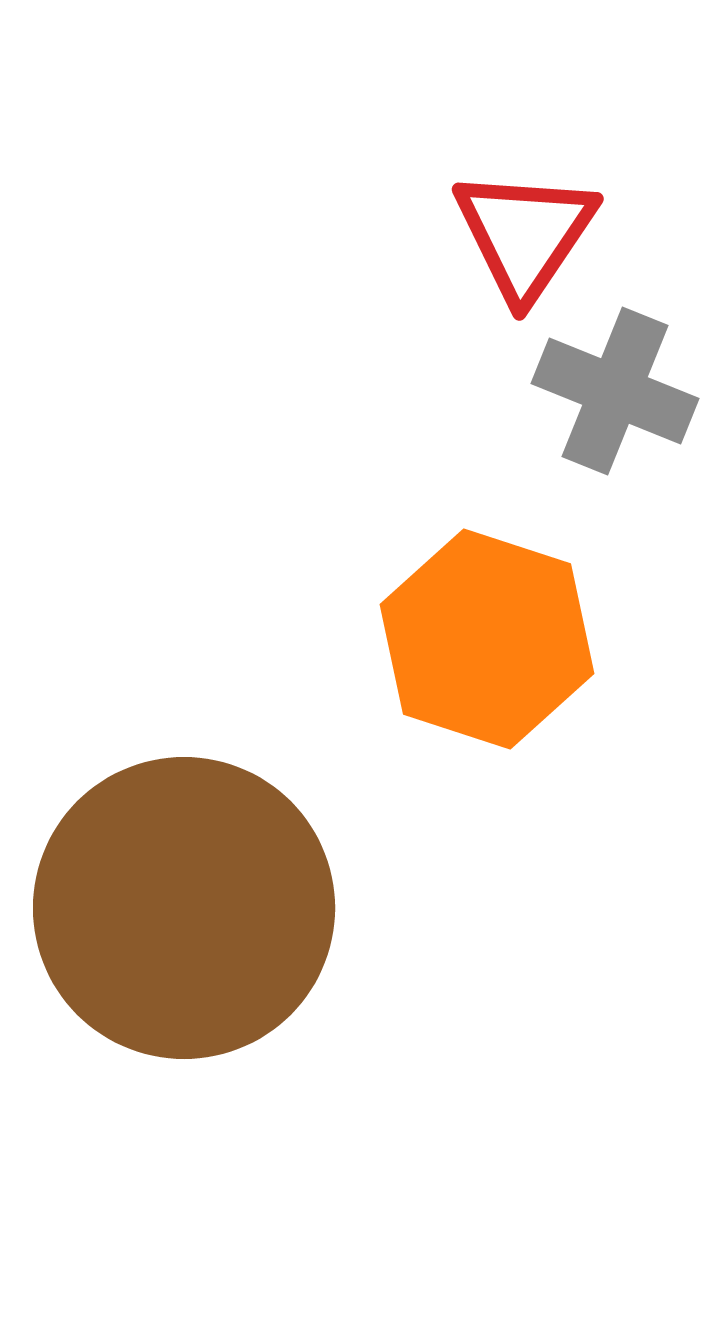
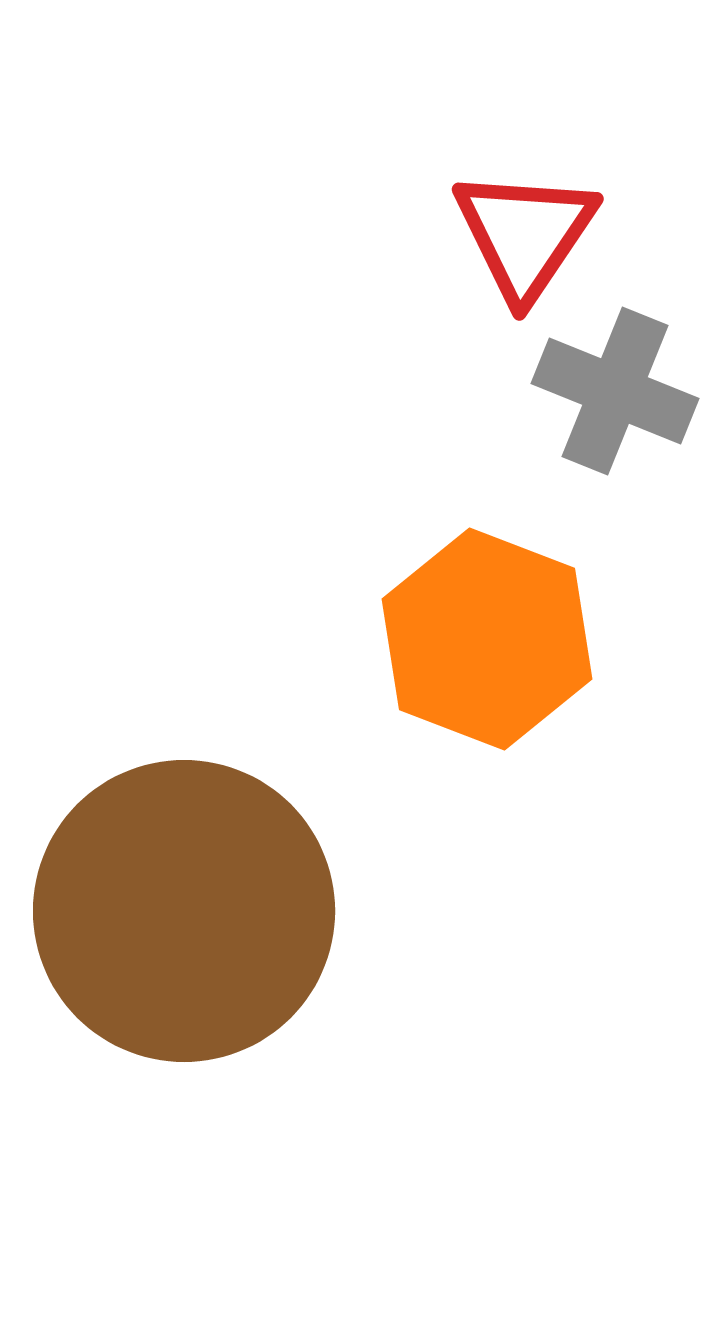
orange hexagon: rotated 3 degrees clockwise
brown circle: moved 3 px down
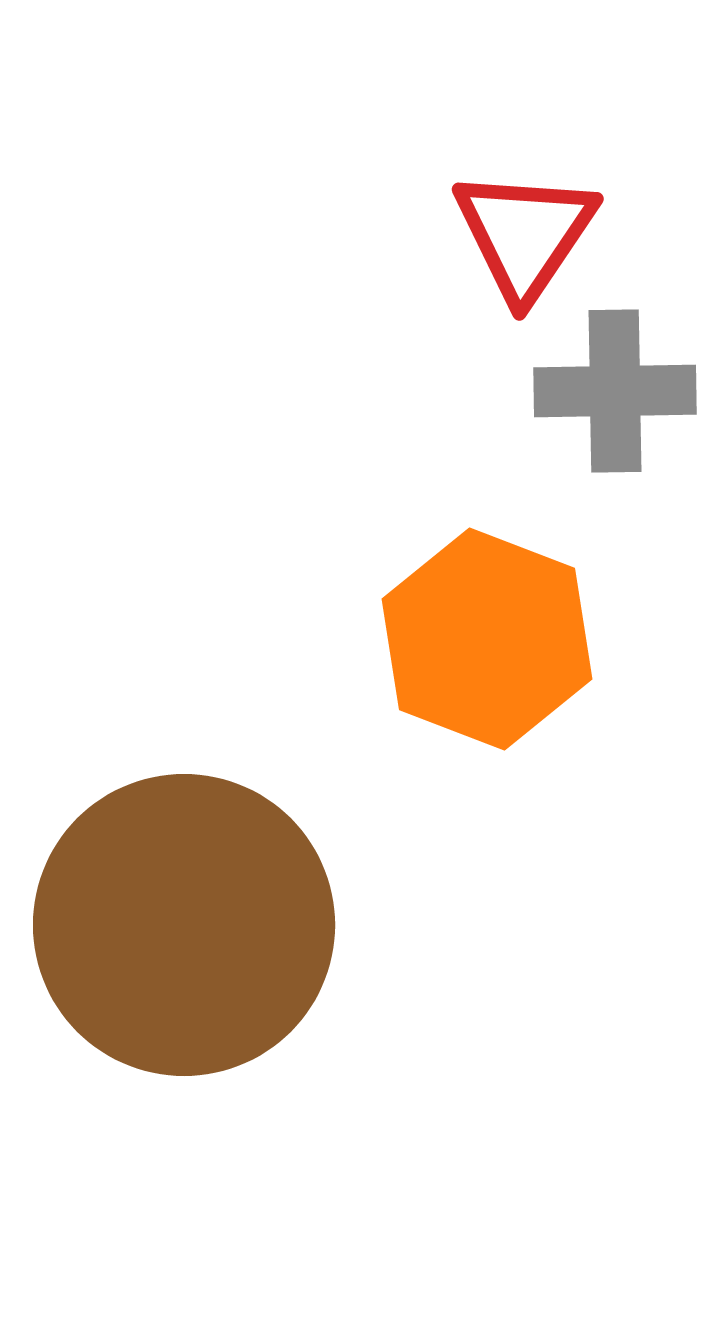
gray cross: rotated 23 degrees counterclockwise
brown circle: moved 14 px down
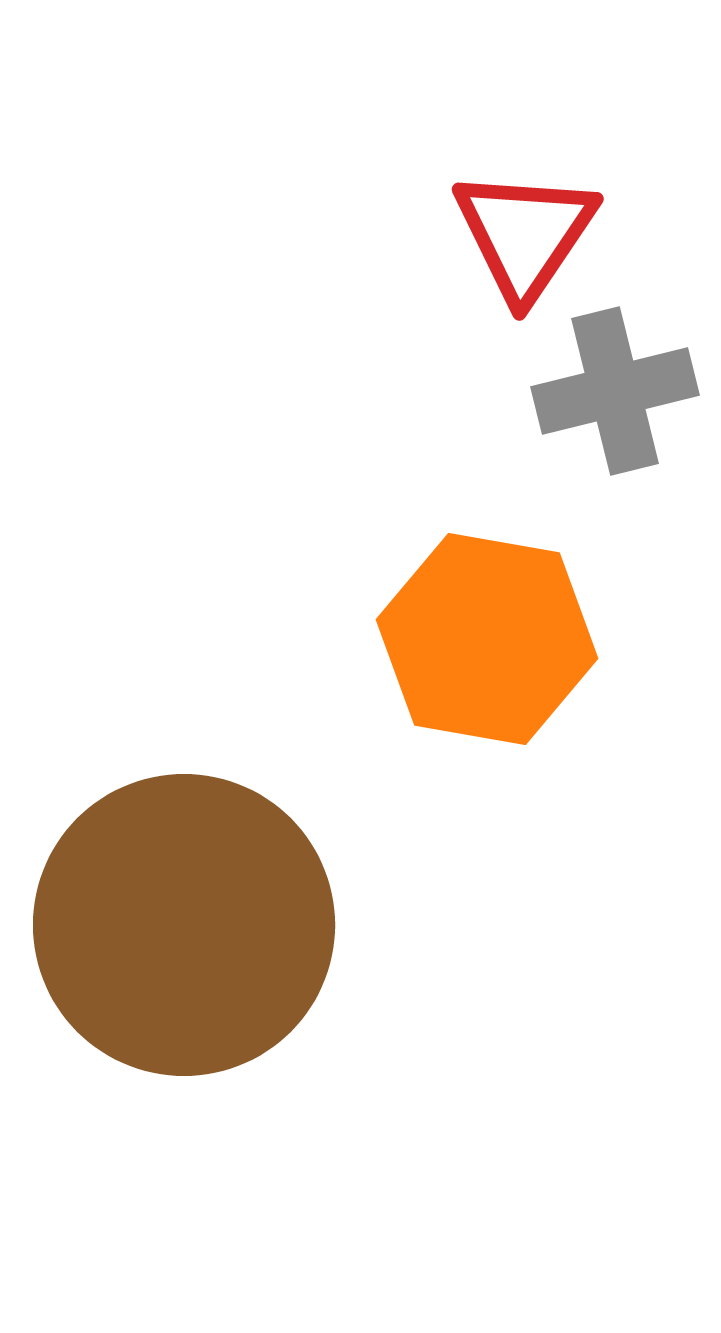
gray cross: rotated 13 degrees counterclockwise
orange hexagon: rotated 11 degrees counterclockwise
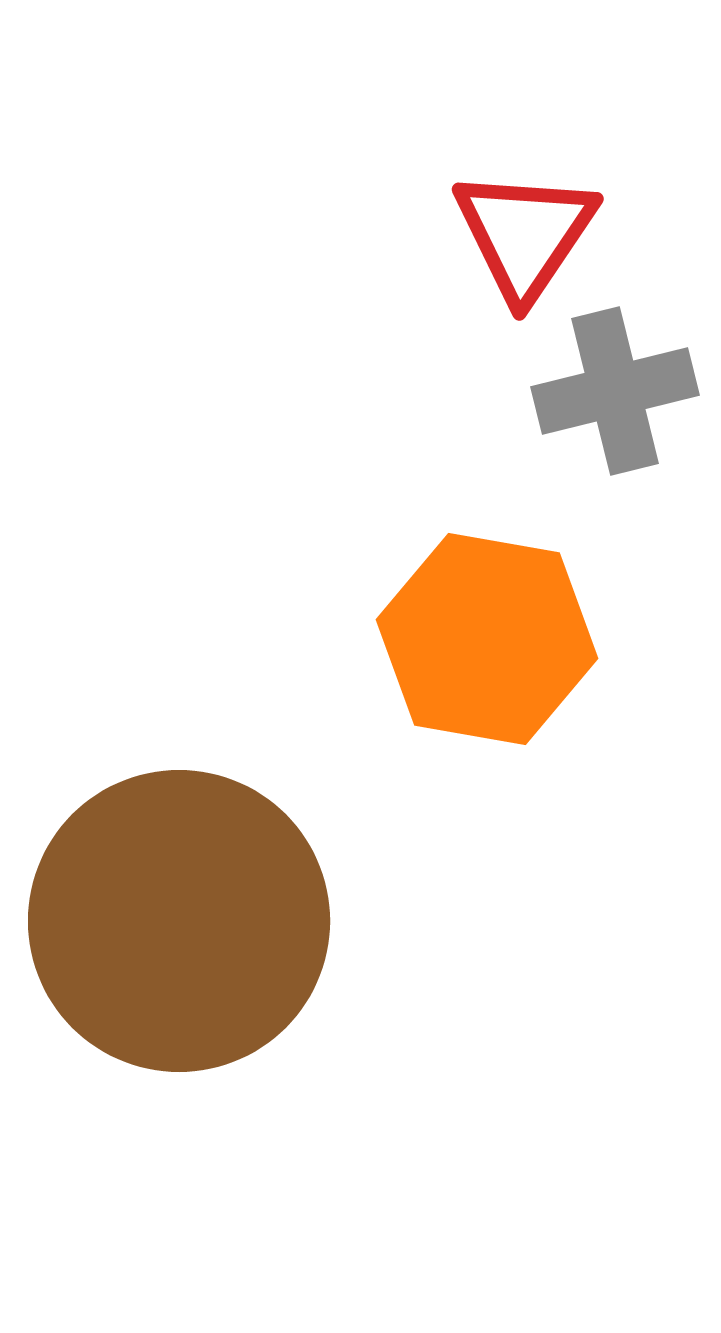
brown circle: moved 5 px left, 4 px up
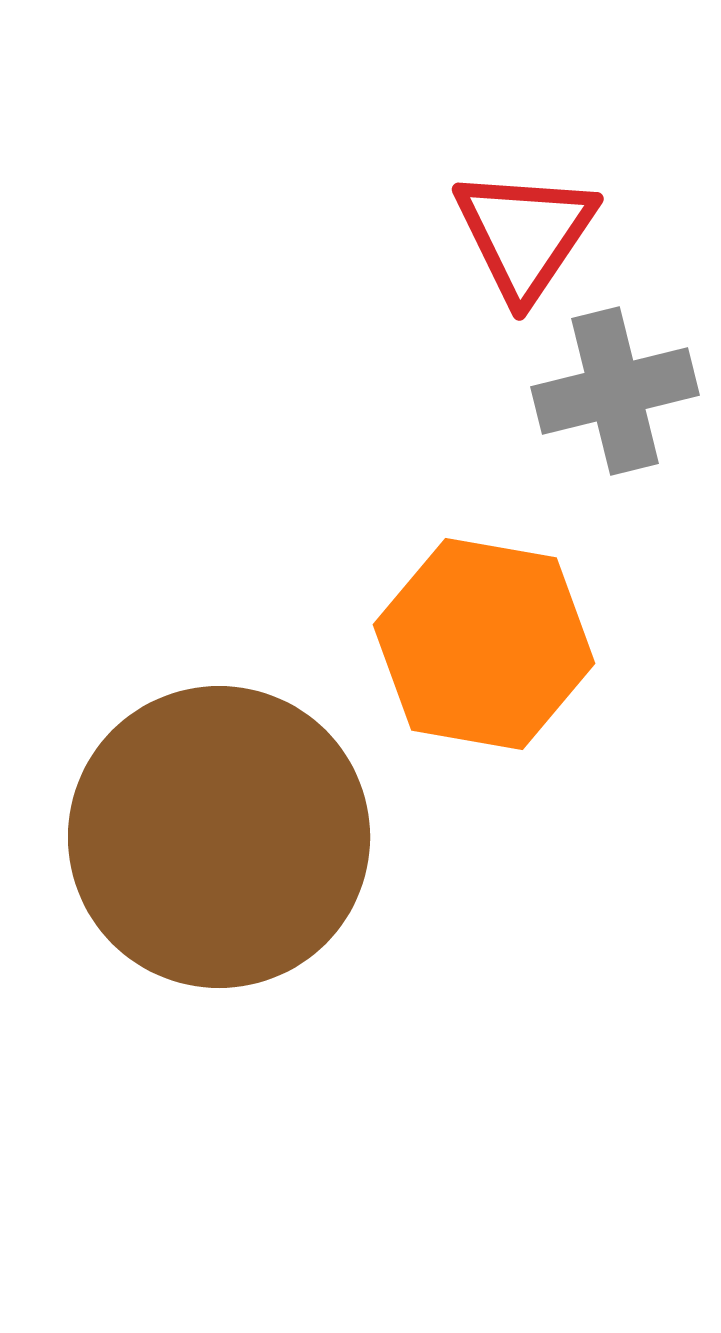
orange hexagon: moved 3 px left, 5 px down
brown circle: moved 40 px right, 84 px up
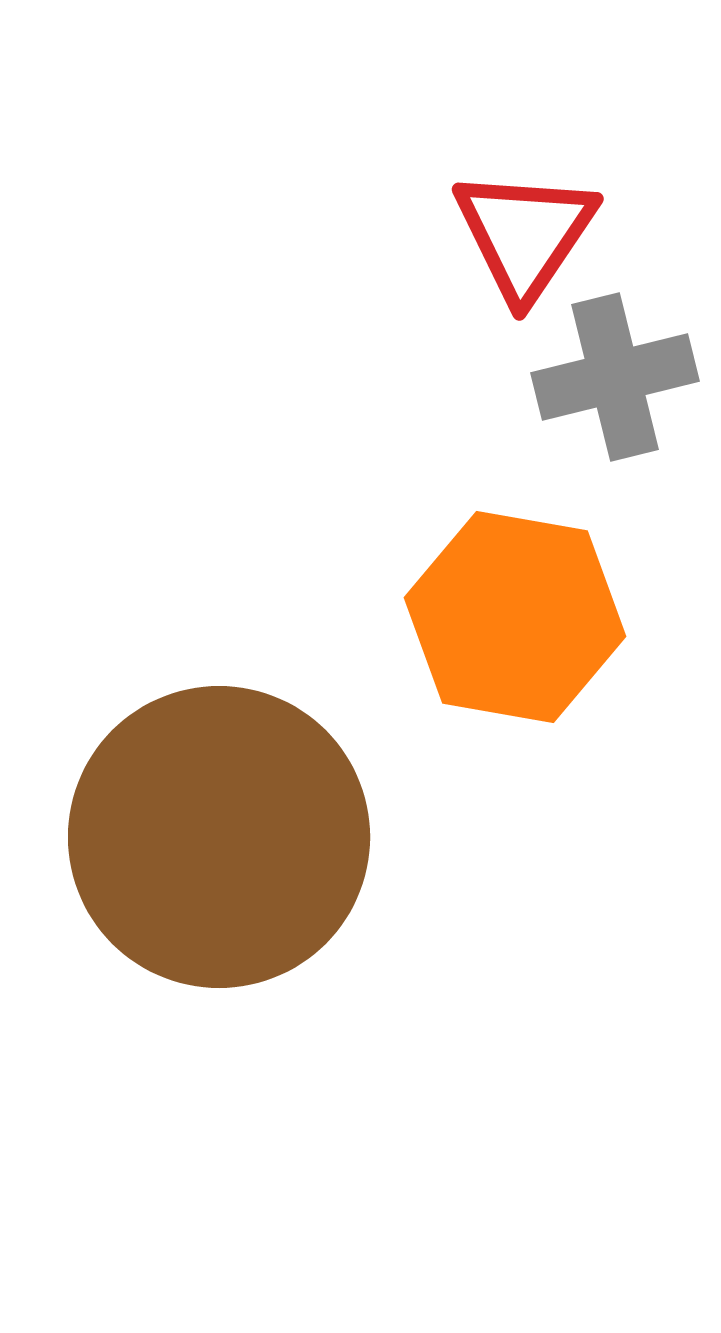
gray cross: moved 14 px up
orange hexagon: moved 31 px right, 27 px up
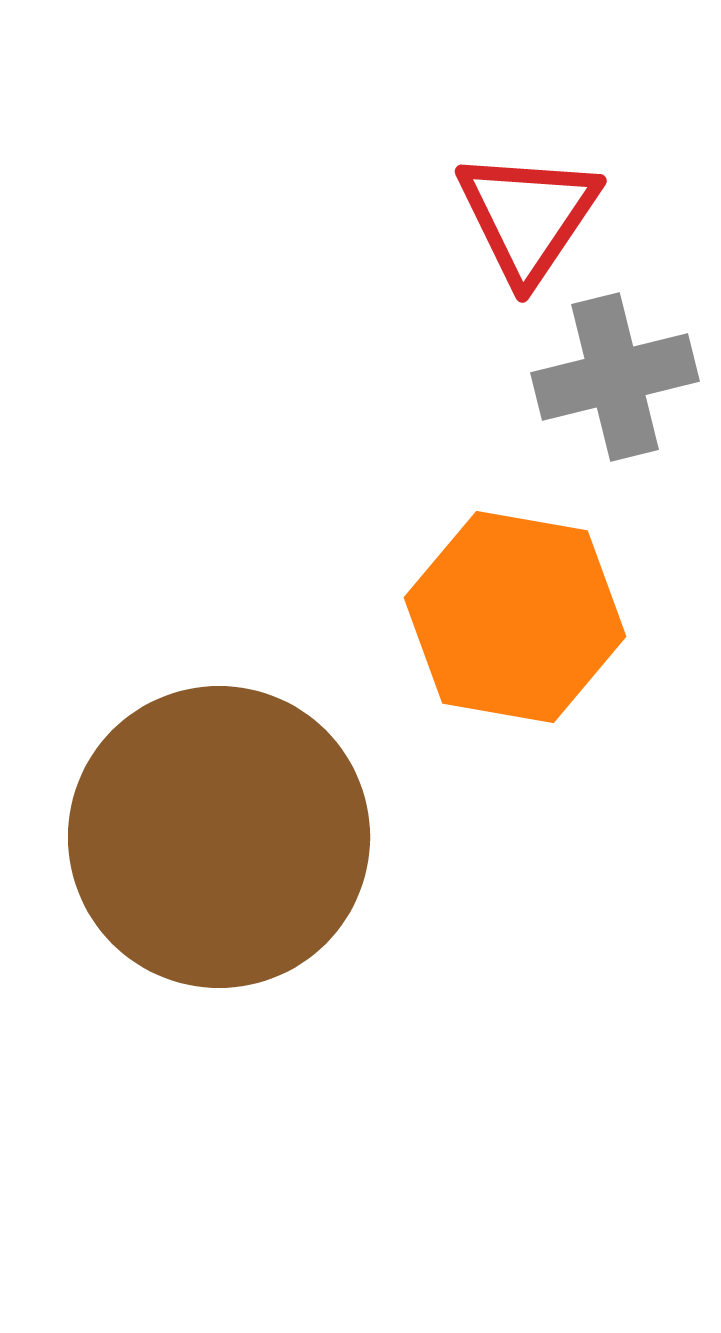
red triangle: moved 3 px right, 18 px up
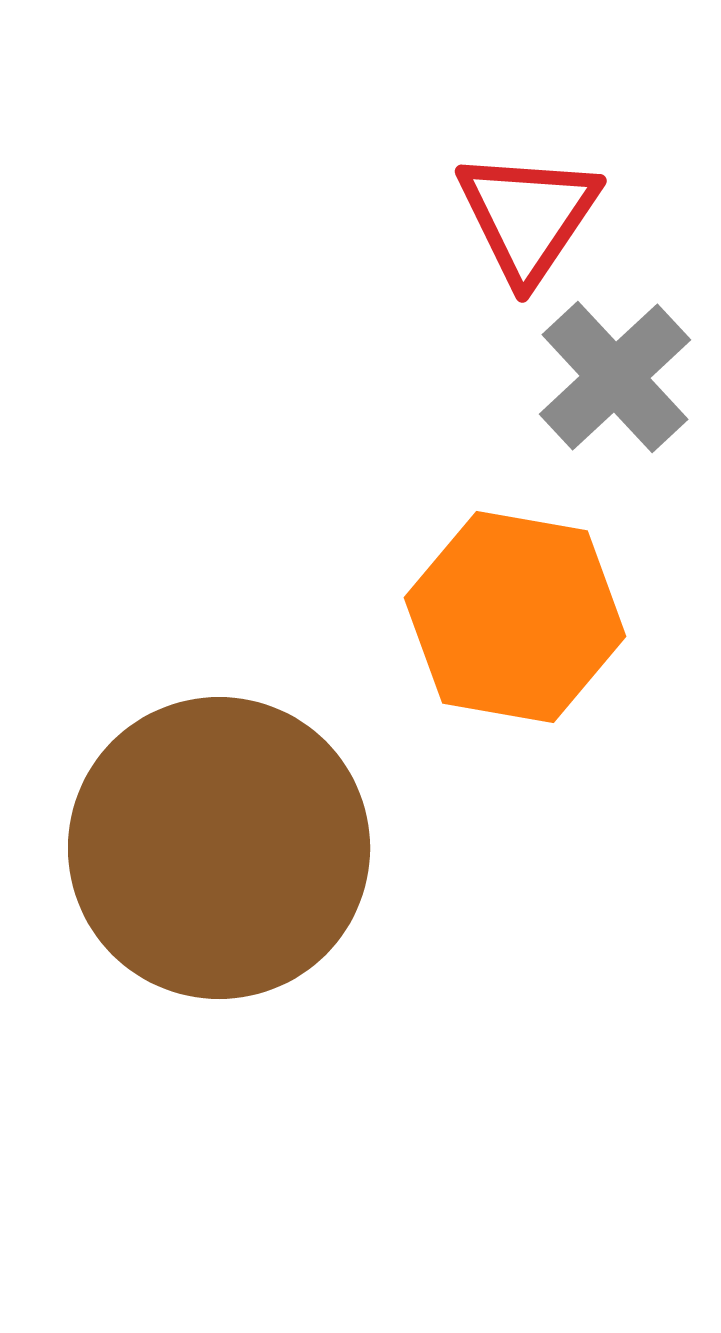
gray cross: rotated 29 degrees counterclockwise
brown circle: moved 11 px down
